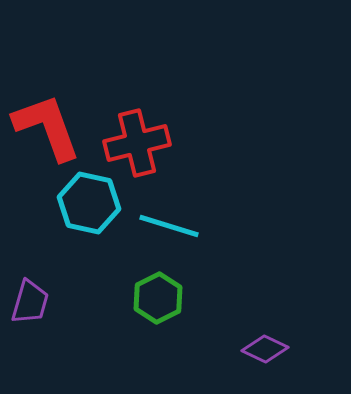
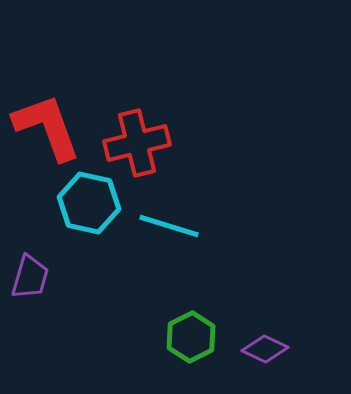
green hexagon: moved 33 px right, 39 px down
purple trapezoid: moved 25 px up
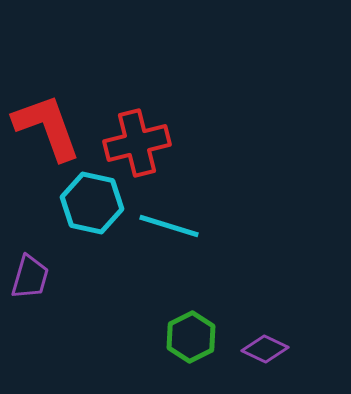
cyan hexagon: moved 3 px right
